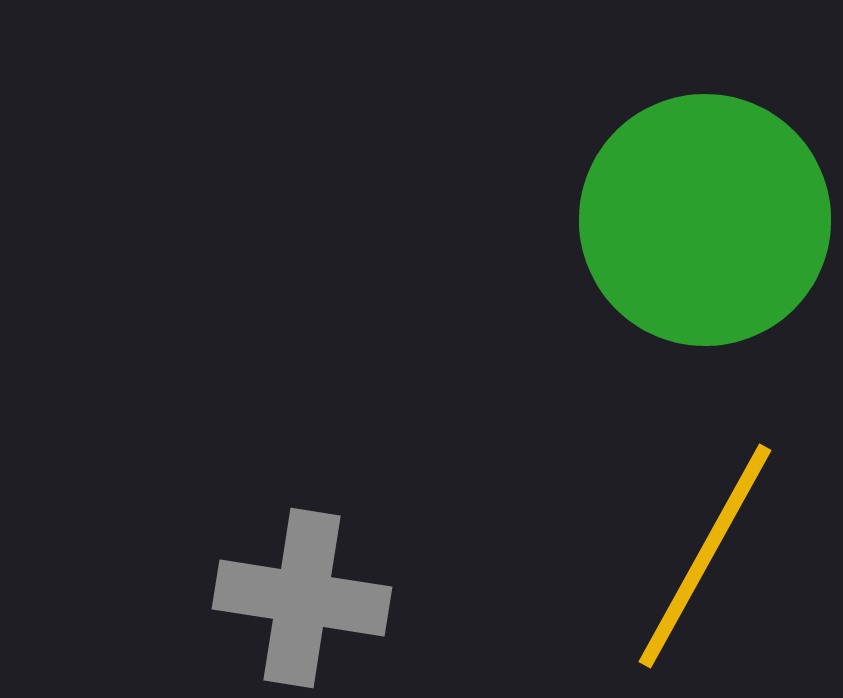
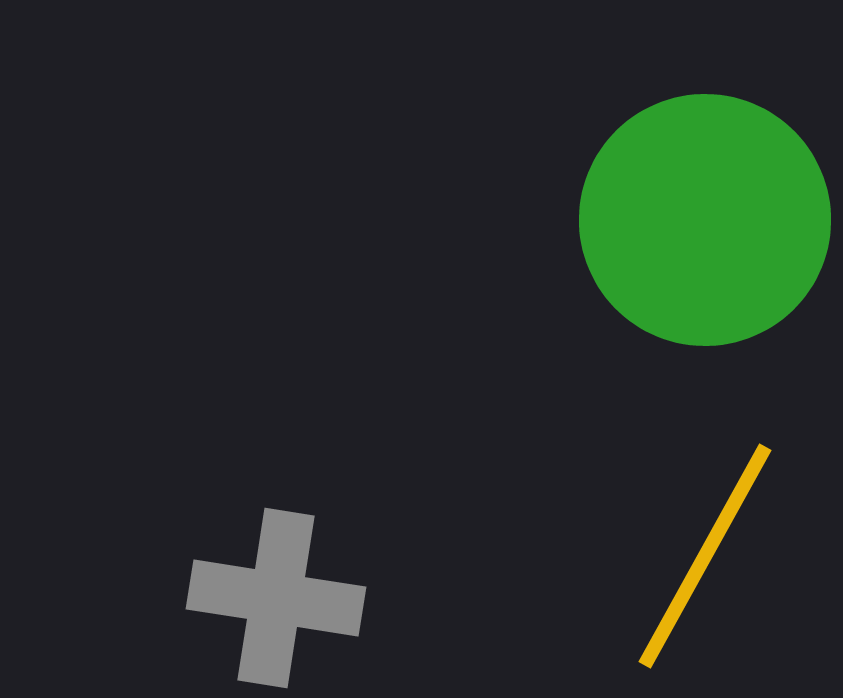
gray cross: moved 26 px left
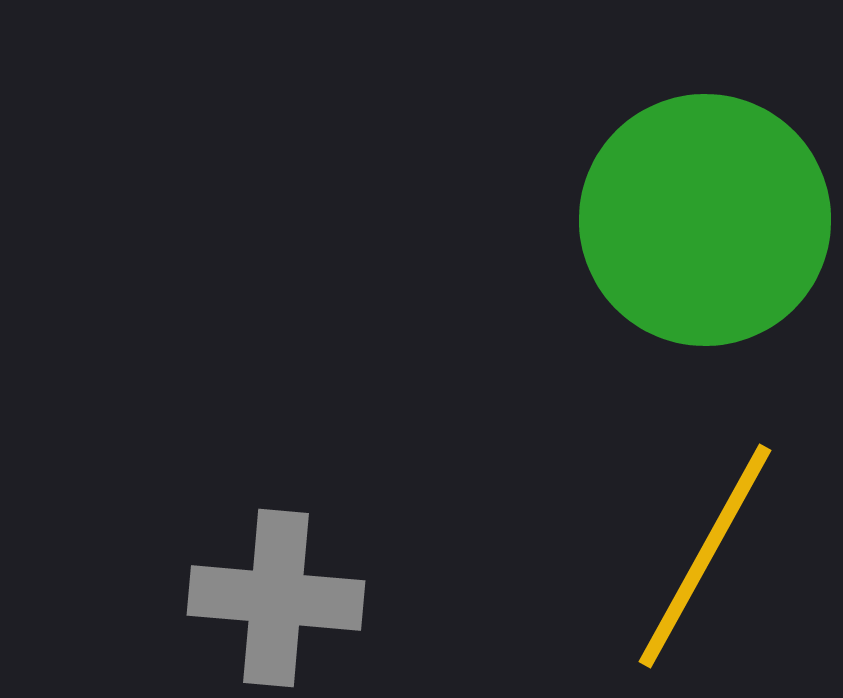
gray cross: rotated 4 degrees counterclockwise
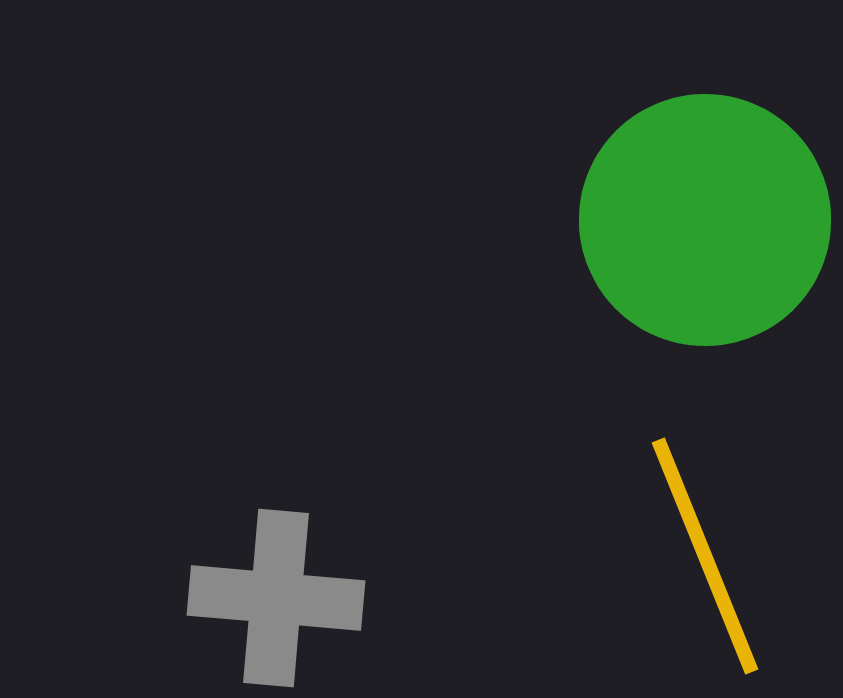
yellow line: rotated 51 degrees counterclockwise
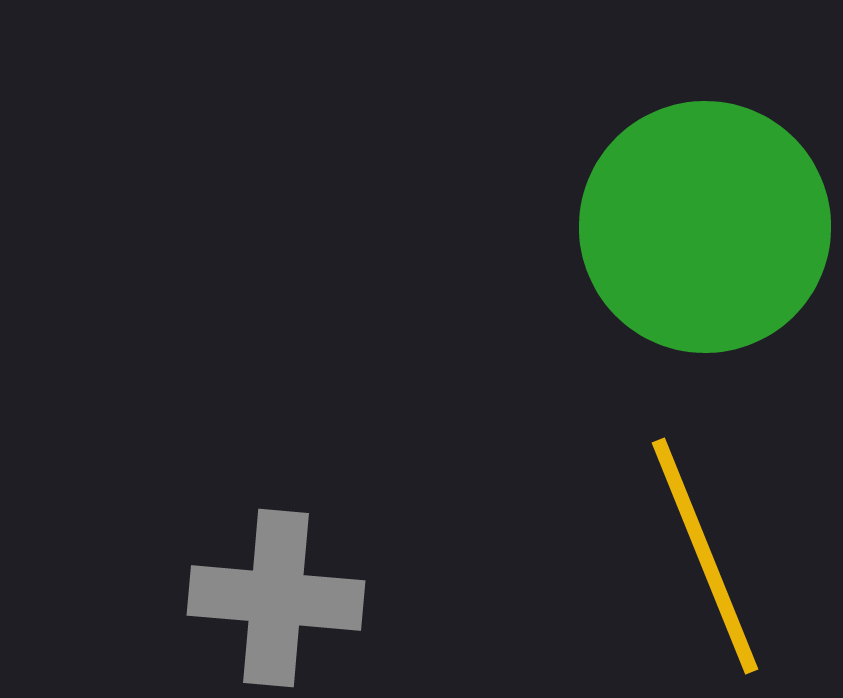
green circle: moved 7 px down
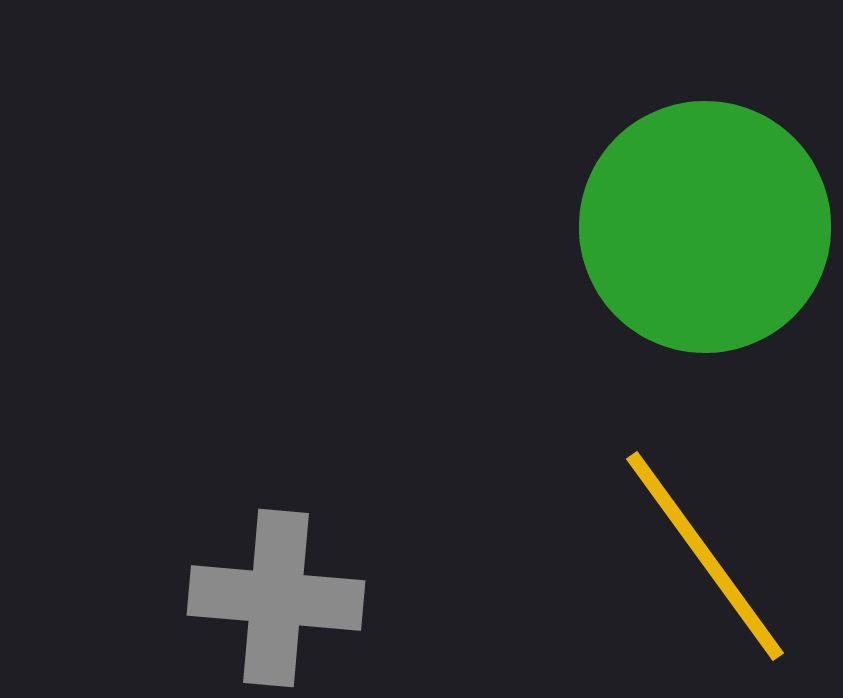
yellow line: rotated 14 degrees counterclockwise
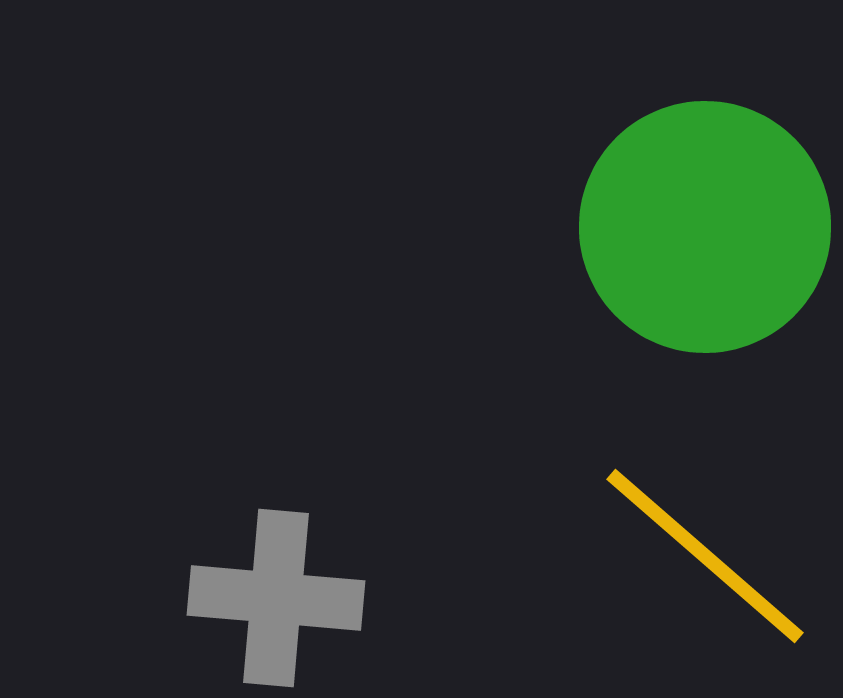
yellow line: rotated 13 degrees counterclockwise
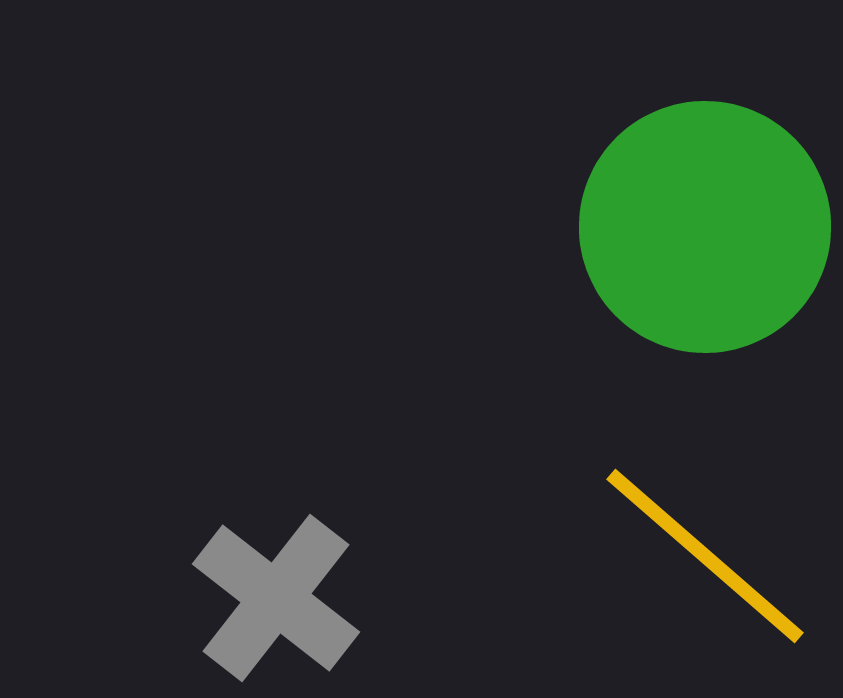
gray cross: rotated 33 degrees clockwise
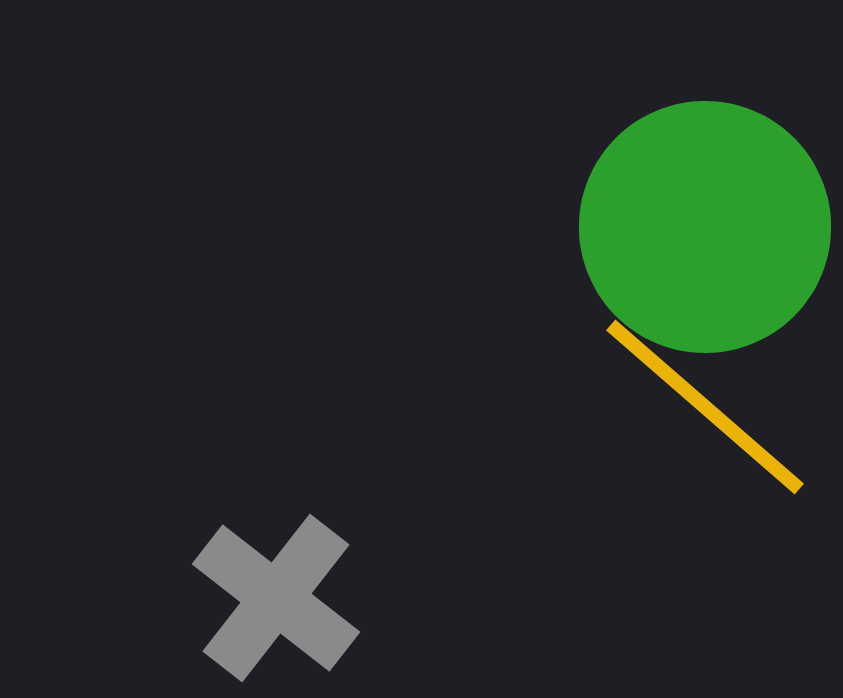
yellow line: moved 149 px up
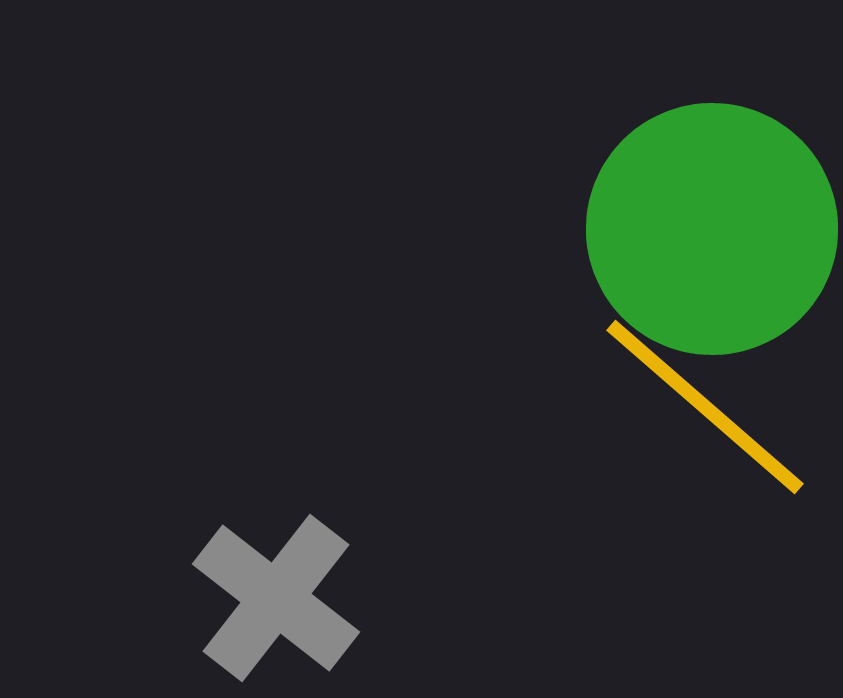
green circle: moved 7 px right, 2 px down
